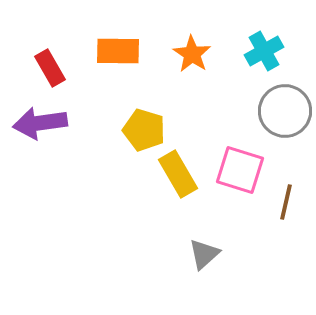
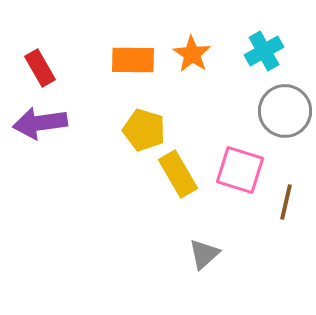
orange rectangle: moved 15 px right, 9 px down
red rectangle: moved 10 px left
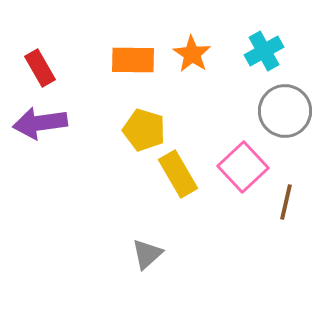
pink square: moved 3 px right, 3 px up; rotated 30 degrees clockwise
gray triangle: moved 57 px left
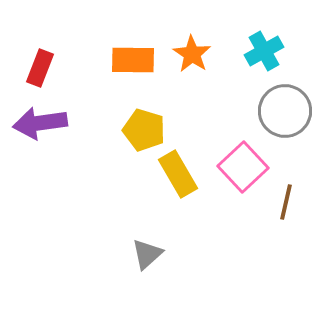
red rectangle: rotated 51 degrees clockwise
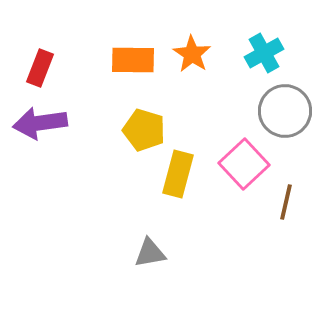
cyan cross: moved 2 px down
pink square: moved 1 px right, 3 px up
yellow rectangle: rotated 45 degrees clockwise
gray triangle: moved 3 px right, 1 px up; rotated 32 degrees clockwise
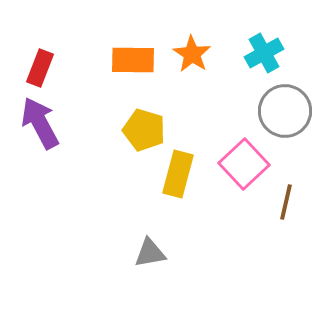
purple arrow: rotated 70 degrees clockwise
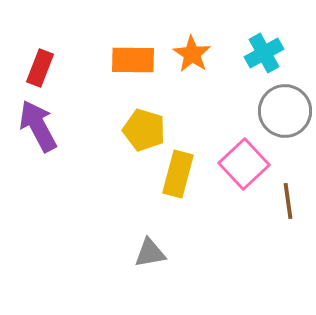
purple arrow: moved 2 px left, 3 px down
brown line: moved 2 px right, 1 px up; rotated 21 degrees counterclockwise
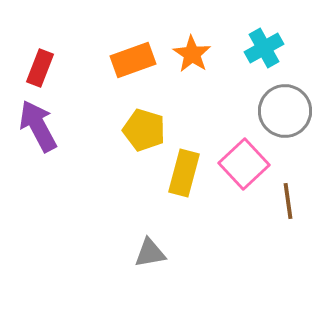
cyan cross: moved 5 px up
orange rectangle: rotated 21 degrees counterclockwise
yellow rectangle: moved 6 px right, 1 px up
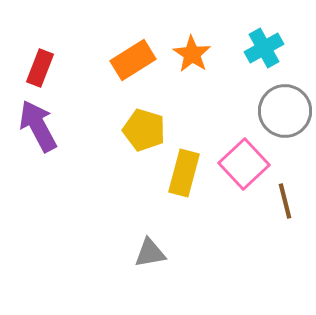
orange rectangle: rotated 12 degrees counterclockwise
brown line: moved 3 px left; rotated 6 degrees counterclockwise
